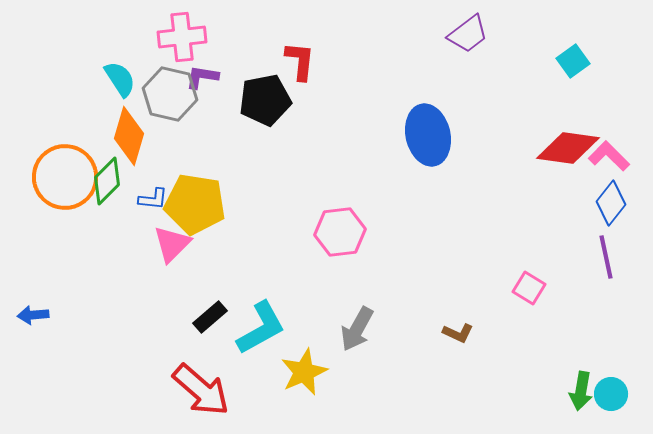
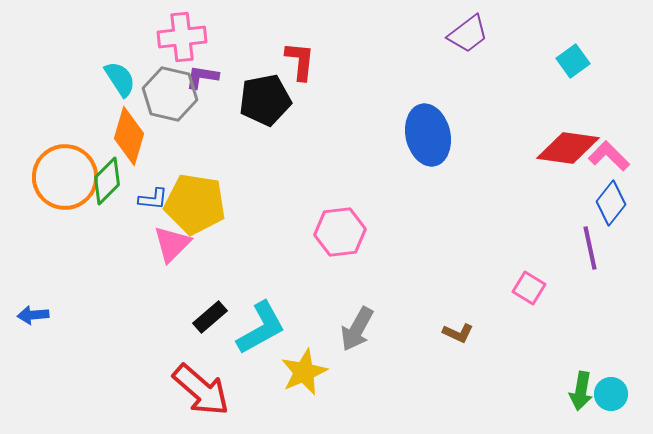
purple line: moved 16 px left, 9 px up
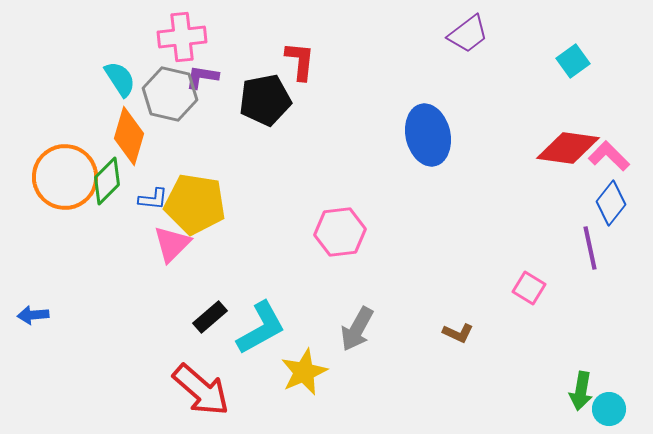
cyan circle: moved 2 px left, 15 px down
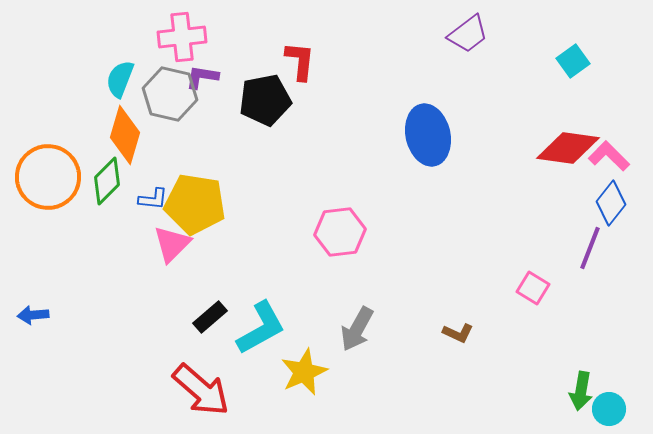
cyan semicircle: rotated 126 degrees counterclockwise
orange diamond: moved 4 px left, 1 px up
orange circle: moved 17 px left
purple line: rotated 33 degrees clockwise
pink square: moved 4 px right
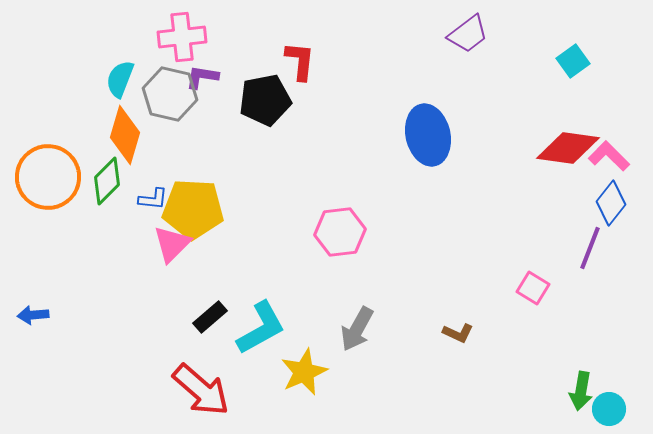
yellow pentagon: moved 2 px left, 5 px down; rotated 6 degrees counterclockwise
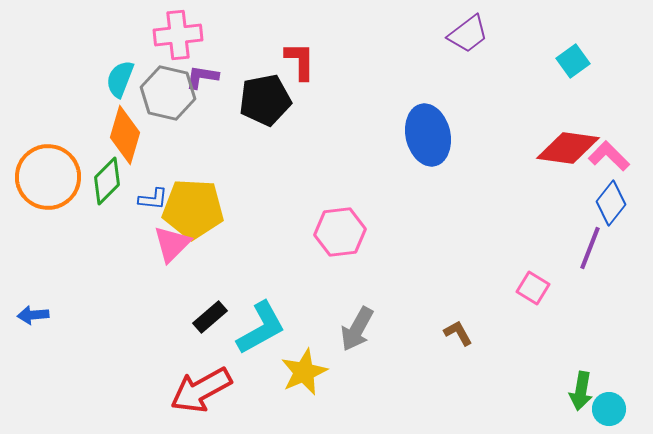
pink cross: moved 4 px left, 2 px up
red L-shape: rotated 6 degrees counterclockwise
gray hexagon: moved 2 px left, 1 px up
brown L-shape: rotated 144 degrees counterclockwise
red arrow: rotated 110 degrees clockwise
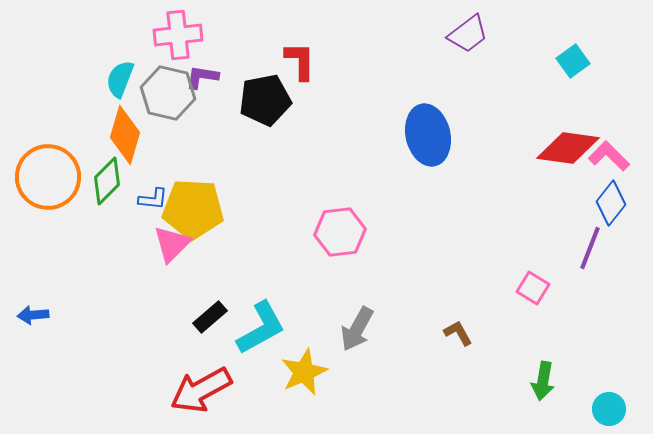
green arrow: moved 38 px left, 10 px up
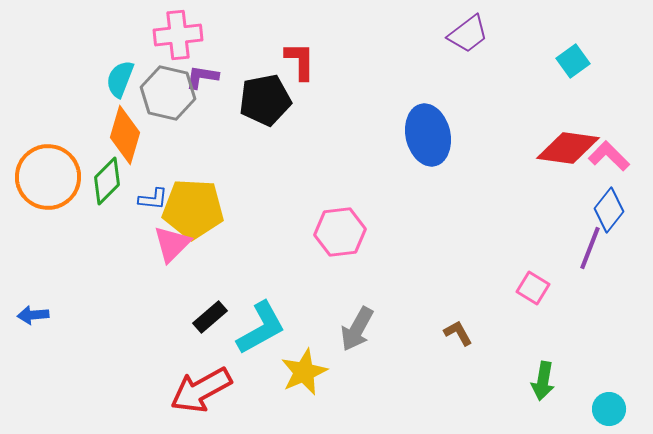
blue diamond: moved 2 px left, 7 px down
